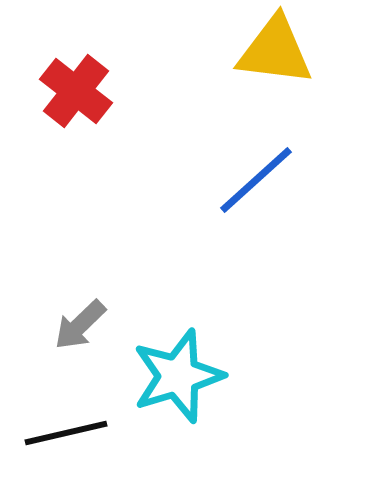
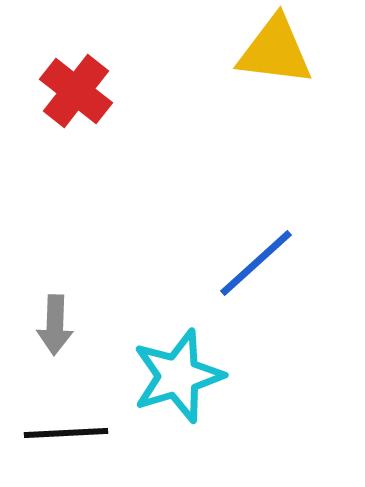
blue line: moved 83 px down
gray arrow: moved 25 px left; rotated 44 degrees counterclockwise
black line: rotated 10 degrees clockwise
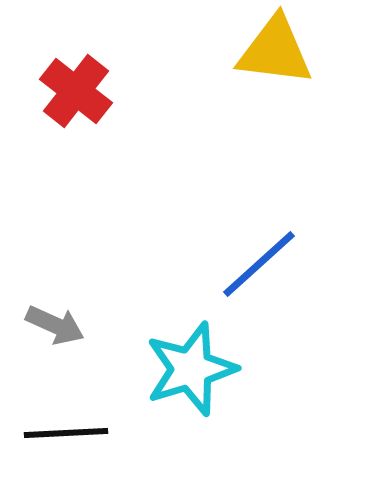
blue line: moved 3 px right, 1 px down
gray arrow: rotated 68 degrees counterclockwise
cyan star: moved 13 px right, 7 px up
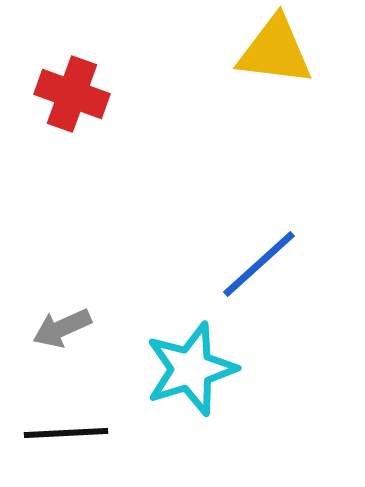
red cross: moved 4 px left, 3 px down; rotated 18 degrees counterclockwise
gray arrow: moved 7 px right, 3 px down; rotated 132 degrees clockwise
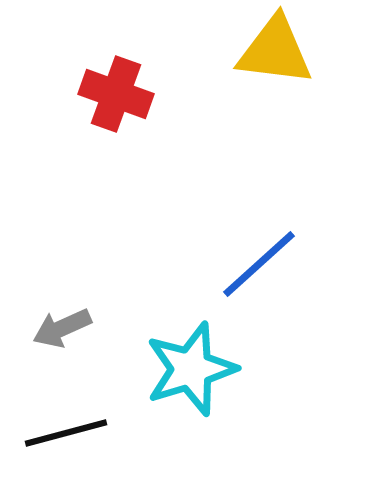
red cross: moved 44 px right
black line: rotated 12 degrees counterclockwise
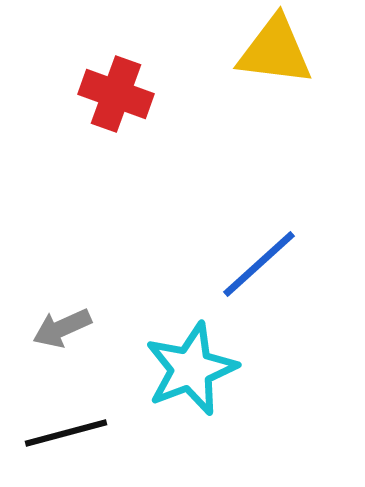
cyan star: rotated 4 degrees counterclockwise
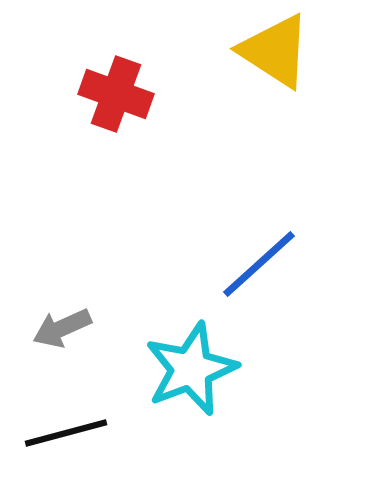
yellow triangle: rotated 26 degrees clockwise
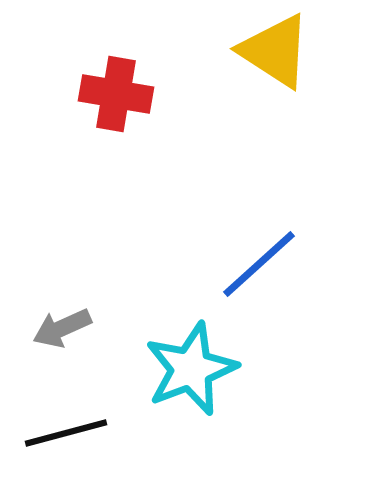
red cross: rotated 10 degrees counterclockwise
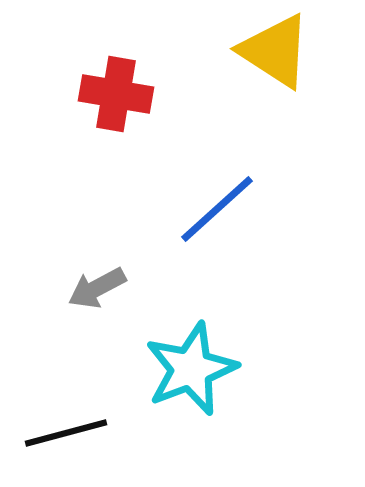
blue line: moved 42 px left, 55 px up
gray arrow: moved 35 px right, 40 px up; rotated 4 degrees counterclockwise
